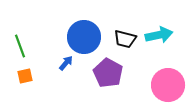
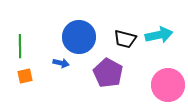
blue circle: moved 5 px left
green line: rotated 20 degrees clockwise
blue arrow: moved 5 px left; rotated 63 degrees clockwise
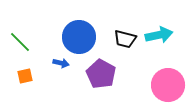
green line: moved 4 px up; rotated 45 degrees counterclockwise
purple pentagon: moved 7 px left, 1 px down
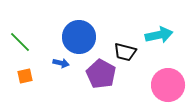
black trapezoid: moved 13 px down
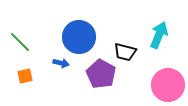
cyan arrow: rotated 56 degrees counterclockwise
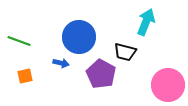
cyan arrow: moved 13 px left, 13 px up
green line: moved 1 px left, 1 px up; rotated 25 degrees counterclockwise
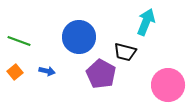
blue arrow: moved 14 px left, 8 px down
orange square: moved 10 px left, 4 px up; rotated 28 degrees counterclockwise
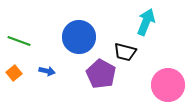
orange square: moved 1 px left, 1 px down
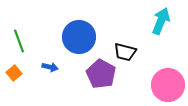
cyan arrow: moved 15 px right, 1 px up
green line: rotated 50 degrees clockwise
blue arrow: moved 3 px right, 4 px up
